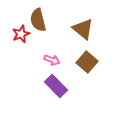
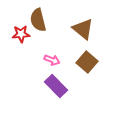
red star: rotated 18 degrees clockwise
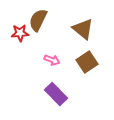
brown semicircle: rotated 40 degrees clockwise
red star: moved 1 px left, 1 px up
brown square: rotated 15 degrees clockwise
purple rectangle: moved 8 px down
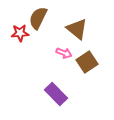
brown semicircle: moved 2 px up
brown triangle: moved 6 px left
pink arrow: moved 12 px right, 7 px up
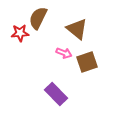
brown square: rotated 15 degrees clockwise
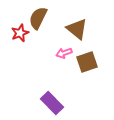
red star: rotated 18 degrees counterclockwise
pink arrow: rotated 140 degrees clockwise
purple rectangle: moved 4 px left, 9 px down
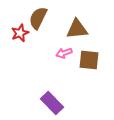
brown triangle: rotated 45 degrees counterclockwise
brown square: moved 2 px right, 2 px up; rotated 25 degrees clockwise
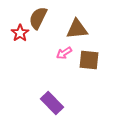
red star: rotated 12 degrees counterclockwise
pink arrow: rotated 14 degrees counterclockwise
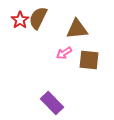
red star: moved 13 px up
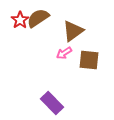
brown semicircle: rotated 30 degrees clockwise
brown triangle: moved 4 px left, 2 px down; rotated 30 degrees counterclockwise
